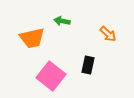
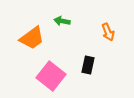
orange arrow: moved 2 px up; rotated 24 degrees clockwise
orange trapezoid: rotated 24 degrees counterclockwise
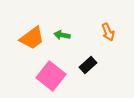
green arrow: moved 14 px down
black rectangle: rotated 36 degrees clockwise
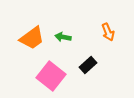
green arrow: moved 1 px right, 2 px down
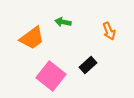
orange arrow: moved 1 px right, 1 px up
green arrow: moved 15 px up
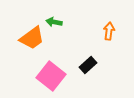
green arrow: moved 9 px left
orange arrow: rotated 150 degrees counterclockwise
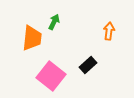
green arrow: rotated 105 degrees clockwise
orange trapezoid: rotated 48 degrees counterclockwise
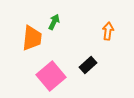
orange arrow: moved 1 px left
pink square: rotated 12 degrees clockwise
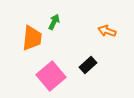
orange arrow: moved 1 px left; rotated 78 degrees counterclockwise
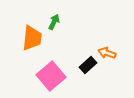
orange arrow: moved 22 px down
